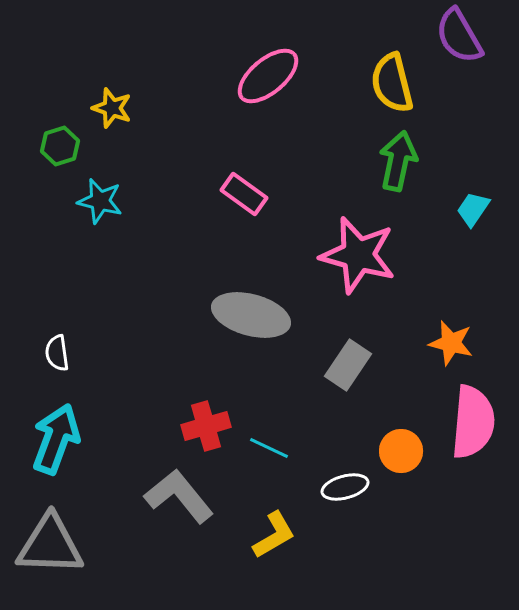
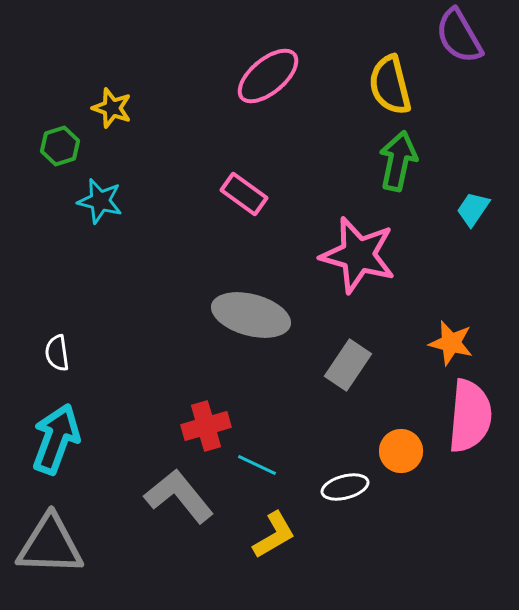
yellow semicircle: moved 2 px left, 2 px down
pink semicircle: moved 3 px left, 6 px up
cyan line: moved 12 px left, 17 px down
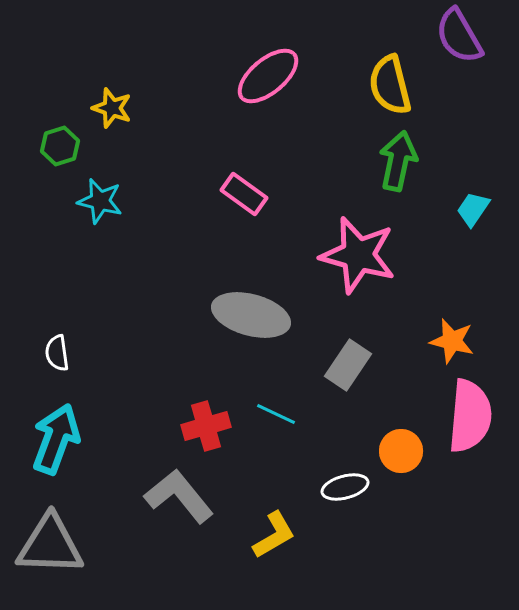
orange star: moved 1 px right, 2 px up
cyan line: moved 19 px right, 51 px up
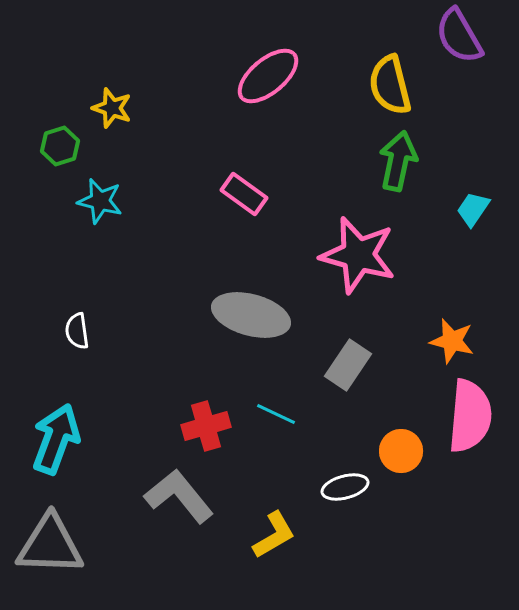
white semicircle: moved 20 px right, 22 px up
